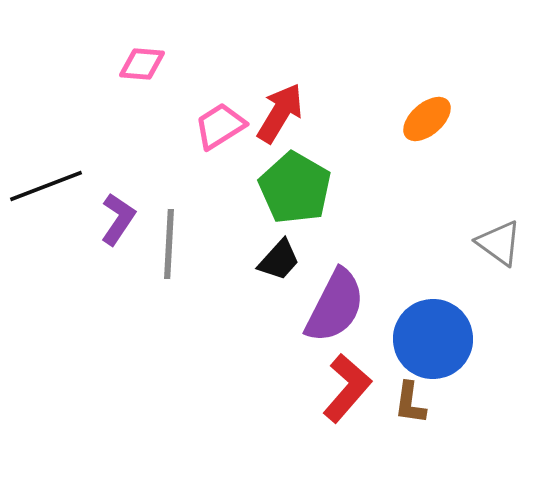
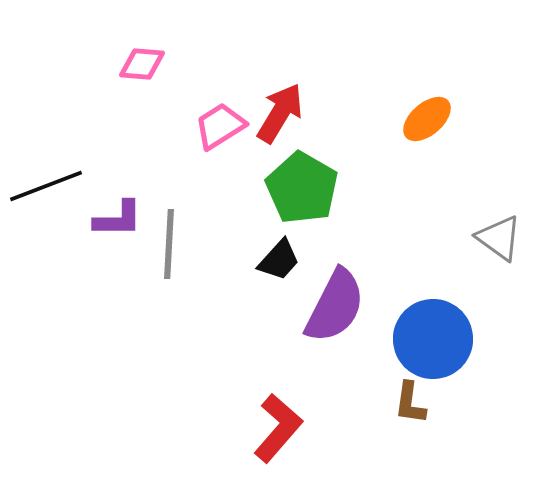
green pentagon: moved 7 px right
purple L-shape: rotated 56 degrees clockwise
gray triangle: moved 5 px up
red L-shape: moved 69 px left, 40 px down
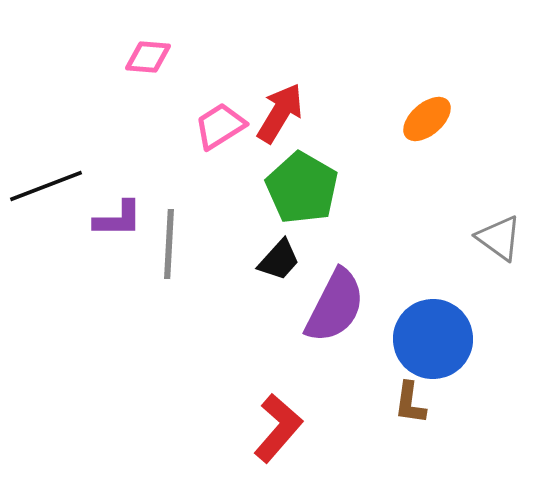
pink diamond: moved 6 px right, 7 px up
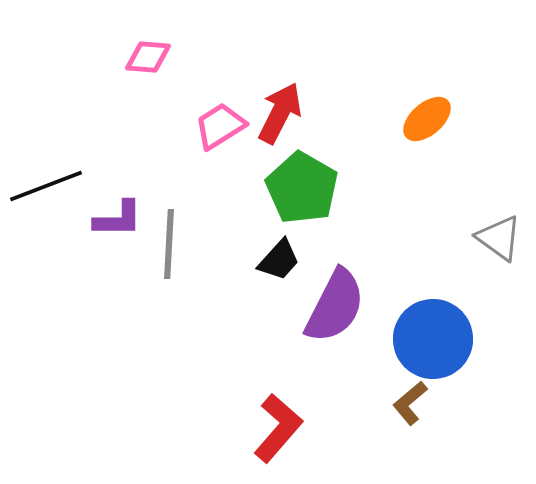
red arrow: rotated 4 degrees counterclockwise
brown L-shape: rotated 42 degrees clockwise
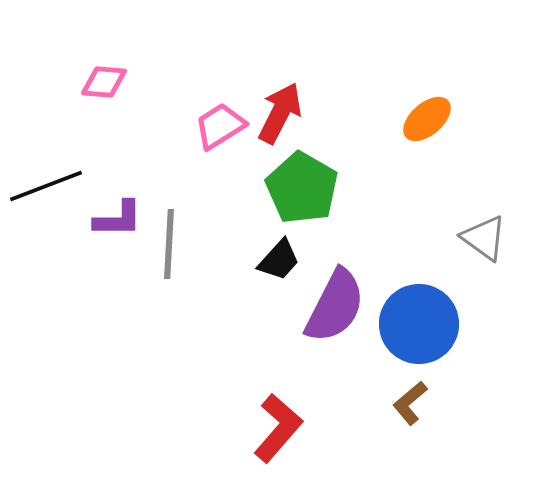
pink diamond: moved 44 px left, 25 px down
gray triangle: moved 15 px left
blue circle: moved 14 px left, 15 px up
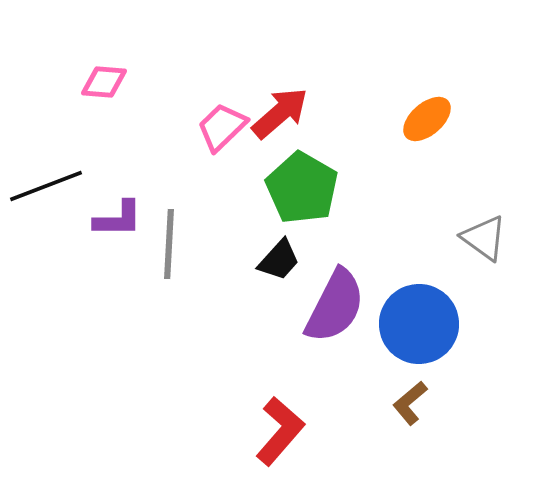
red arrow: rotated 22 degrees clockwise
pink trapezoid: moved 2 px right, 1 px down; rotated 12 degrees counterclockwise
red L-shape: moved 2 px right, 3 px down
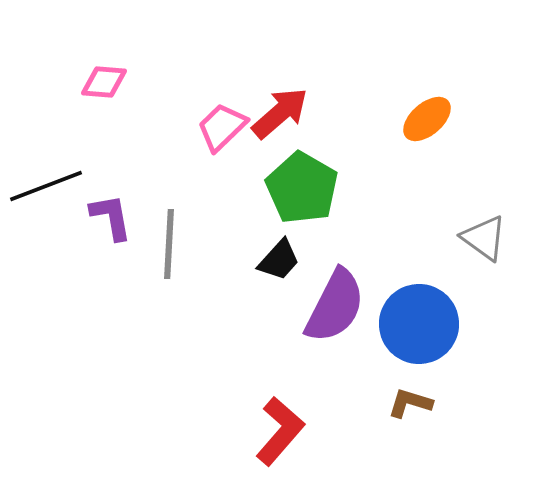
purple L-shape: moved 7 px left, 2 px up; rotated 100 degrees counterclockwise
brown L-shape: rotated 57 degrees clockwise
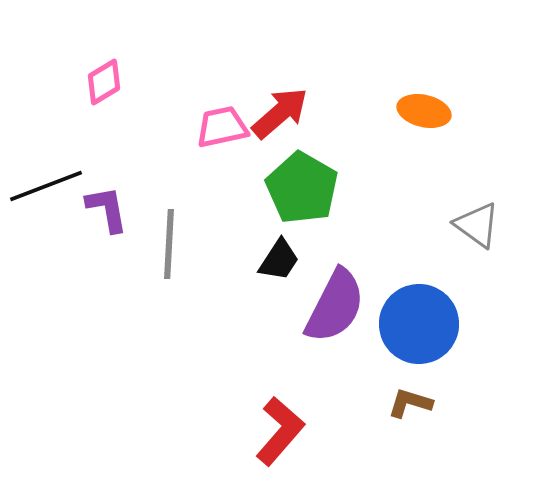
pink diamond: rotated 36 degrees counterclockwise
orange ellipse: moved 3 px left, 8 px up; rotated 54 degrees clockwise
pink trapezoid: rotated 32 degrees clockwise
purple L-shape: moved 4 px left, 8 px up
gray triangle: moved 7 px left, 13 px up
black trapezoid: rotated 9 degrees counterclockwise
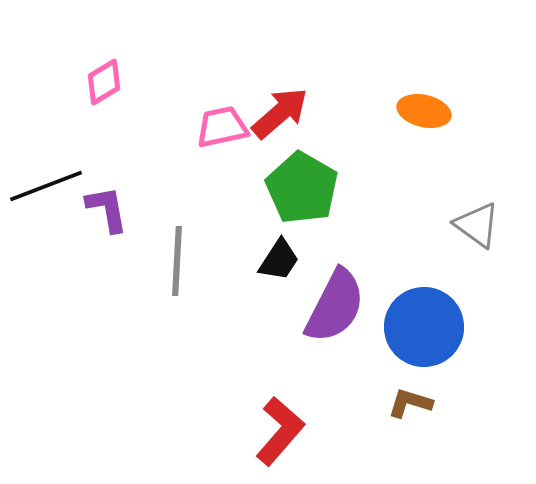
gray line: moved 8 px right, 17 px down
blue circle: moved 5 px right, 3 px down
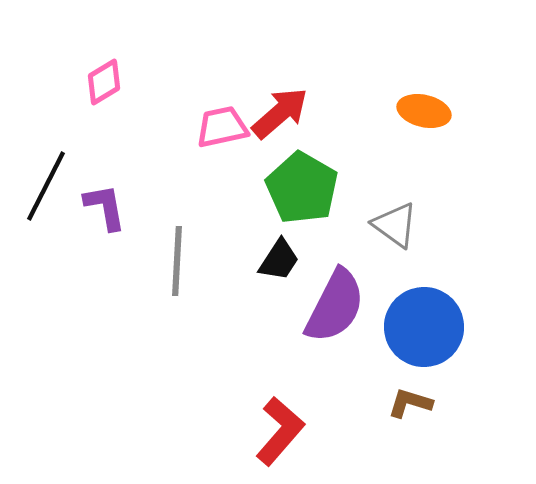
black line: rotated 42 degrees counterclockwise
purple L-shape: moved 2 px left, 2 px up
gray triangle: moved 82 px left
